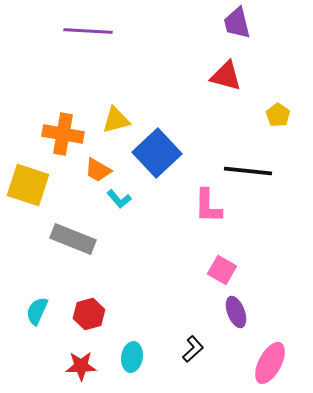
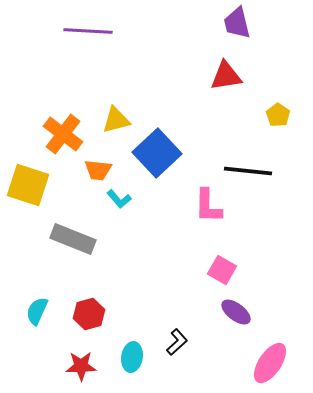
red triangle: rotated 24 degrees counterclockwise
orange cross: rotated 27 degrees clockwise
orange trapezoid: rotated 24 degrees counterclockwise
purple ellipse: rotated 32 degrees counterclockwise
black L-shape: moved 16 px left, 7 px up
pink ellipse: rotated 6 degrees clockwise
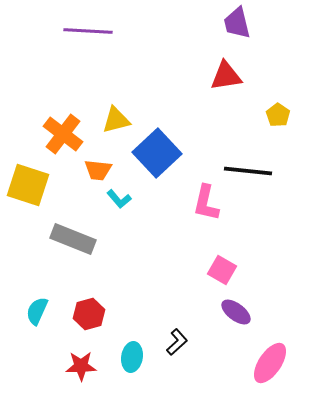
pink L-shape: moved 2 px left, 3 px up; rotated 12 degrees clockwise
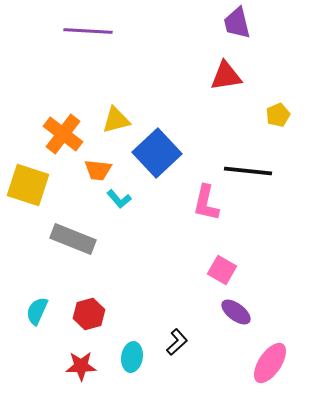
yellow pentagon: rotated 15 degrees clockwise
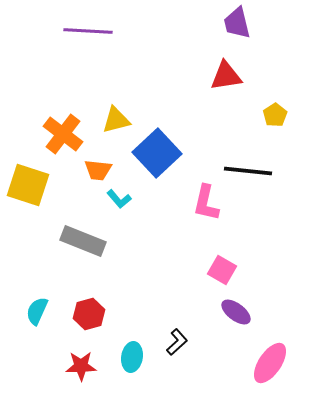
yellow pentagon: moved 3 px left; rotated 10 degrees counterclockwise
gray rectangle: moved 10 px right, 2 px down
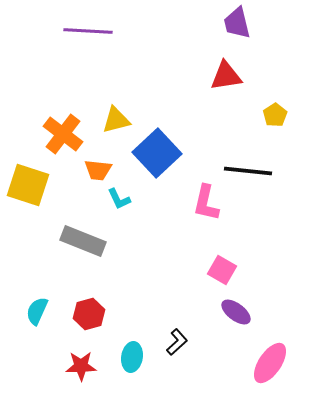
cyan L-shape: rotated 15 degrees clockwise
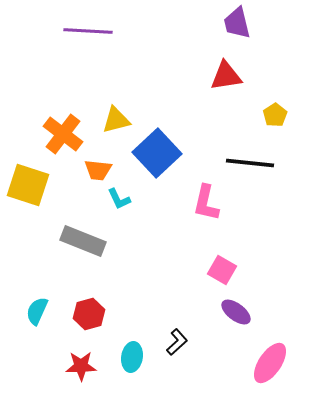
black line: moved 2 px right, 8 px up
